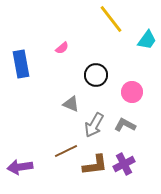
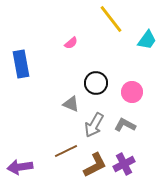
pink semicircle: moved 9 px right, 5 px up
black circle: moved 8 px down
brown L-shape: rotated 20 degrees counterclockwise
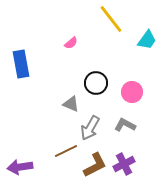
gray arrow: moved 4 px left, 3 px down
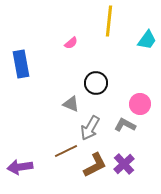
yellow line: moved 2 px left, 2 px down; rotated 44 degrees clockwise
pink circle: moved 8 px right, 12 px down
purple cross: rotated 15 degrees counterclockwise
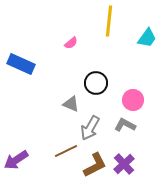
cyan trapezoid: moved 2 px up
blue rectangle: rotated 56 degrees counterclockwise
pink circle: moved 7 px left, 4 px up
purple arrow: moved 4 px left, 7 px up; rotated 25 degrees counterclockwise
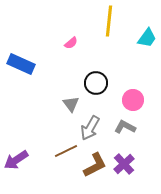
gray triangle: rotated 30 degrees clockwise
gray L-shape: moved 2 px down
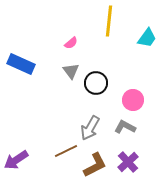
gray triangle: moved 33 px up
purple cross: moved 4 px right, 2 px up
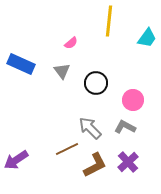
gray triangle: moved 9 px left
gray arrow: rotated 105 degrees clockwise
brown line: moved 1 px right, 2 px up
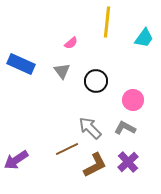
yellow line: moved 2 px left, 1 px down
cyan trapezoid: moved 3 px left
black circle: moved 2 px up
gray L-shape: moved 1 px down
